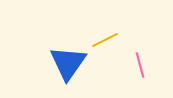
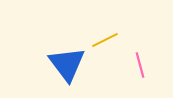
blue triangle: moved 1 px left, 1 px down; rotated 12 degrees counterclockwise
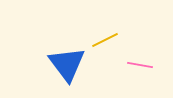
pink line: rotated 65 degrees counterclockwise
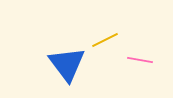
pink line: moved 5 px up
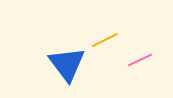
pink line: rotated 35 degrees counterclockwise
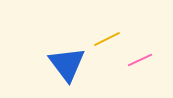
yellow line: moved 2 px right, 1 px up
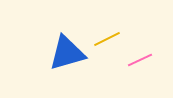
blue triangle: moved 11 px up; rotated 51 degrees clockwise
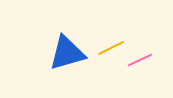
yellow line: moved 4 px right, 9 px down
